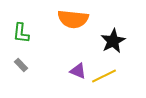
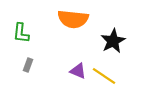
gray rectangle: moved 7 px right; rotated 64 degrees clockwise
yellow line: rotated 60 degrees clockwise
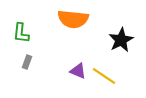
black star: moved 8 px right, 1 px up
gray rectangle: moved 1 px left, 3 px up
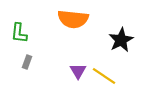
green L-shape: moved 2 px left
purple triangle: rotated 36 degrees clockwise
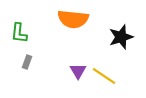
black star: moved 3 px up; rotated 10 degrees clockwise
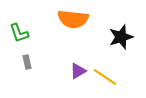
green L-shape: rotated 25 degrees counterclockwise
gray rectangle: rotated 32 degrees counterclockwise
purple triangle: rotated 30 degrees clockwise
yellow line: moved 1 px right, 1 px down
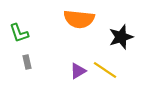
orange semicircle: moved 6 px right
yellow line: moved 7 px up
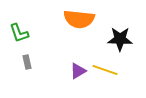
black star: moved 1 px left, 2 px down; rotated 20 degrees clockwise
yellow line: rotated 15 degrees counterclockwise
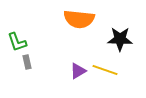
green L-shape: moved 2 px left, 9 px down
